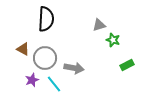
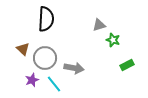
brown triangle: rotated 16 degrees clockwise
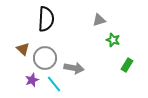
gray triangle: moved 5 px up
green rectangle: rotated 32 degrees counterclockwise
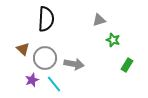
gray arrow: moved 4 px up
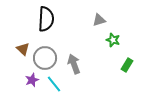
gray arrow: rotated 120 degrees counterclockwise
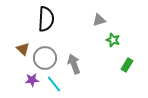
purple star: rotated 16 degrees clockwise
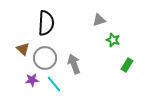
black semicircle: moved 4 px down
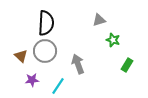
brown triangle: moved 2 px left, 7 px down
gray circle: moved 7 px up
gray arrow: moved 4 px right
cyan line: moved 4 px right, 2 px down; rotated 72 degrees clockwise
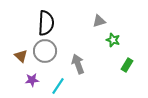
gray triangle: moved 1 px down
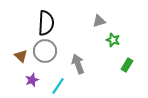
purple star: rotated 16 degrees counterclockwise
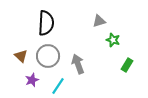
gray circle: moved 3 px right, 5 px down
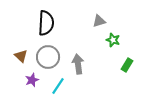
gray circle: moved 1 px down
gray arrow: rotated 12 degrees clockwise
